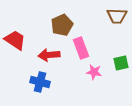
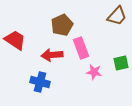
brown trapezoid: rotated 50 degrees counterclockwise
red arrow: moved 3 px right
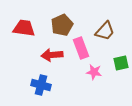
brown trapezoid: moved 12 px left, 15 px down
red trapezoid: moved 9 px right, 12 px up; rotated 25 degrees counterclockwise
blue cross: moved 1 px right, 3 px down
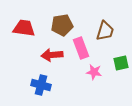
brown pentagon: rotated 15 degrees clockwise
brown trapezoid: rotated 25 degrees counterclockwise
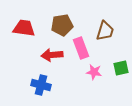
green square: moved 5 px down
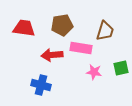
pink rectangle: rotated 60 degrees counterclockwise
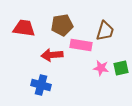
pink rectangle: moved 3 px up
pink star: moved 7 px right, 4 px up
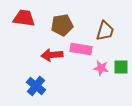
red trapezoid: moved 10 px up
pink rectangle: moved 4 px down
green square: moved 1 px up; rotated 14 degrees clockwise
blue cross: moved 5 px left, 1 px down; rotated 24 degrees clockwise
